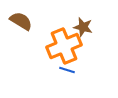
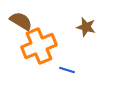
brown star: moved 3 px right
orange cross: moved 25 px left
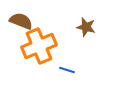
brown semicircle: rotated 10 degrees counterclockwise
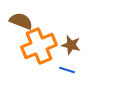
brown star: moved 15 px left, 18 px down
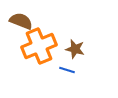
brown star: moved 4 px right, 4 px down
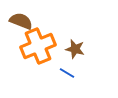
orange cross: moved 1 px left
blue line: moved 3 px down; rotated 14 degrees clockwise
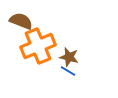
brown star: moved 6 px left, 8 px down
blue line: moved 1 px right, 2 px up
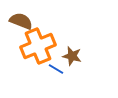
brown star: moved 3 px right, 1 px up
blue line: moved 12 px left, 2 px up
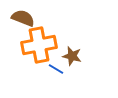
brown semicircle: moved 2 px right, 3 px up
orange cross: moved 1 px right, 1 px up; rotated 12 degrees clockwise
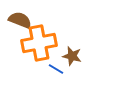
brown semicircle: moved 3 px left, 2 px down
orange cross: moved 2 px up
